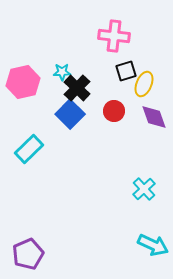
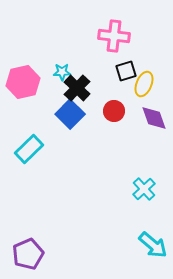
purple diamond: moved 1 px down
cyan arrow: rotated 16 degrees clockwise
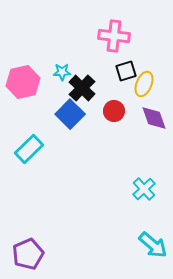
black cross: moved 5 px right
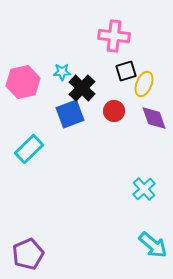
blue square: rotated 24 degrees clockwise
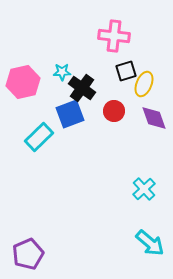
black cross: rotated 8 degrees counterclockwise
cyan rectangle: moved 10 px right, 12 px up
cyan arrow: moved 3 px left, 2 px up
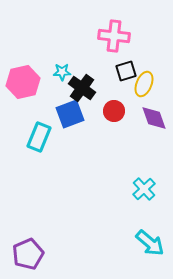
cyan rectangle: rotated 24 degrees counterclockwise
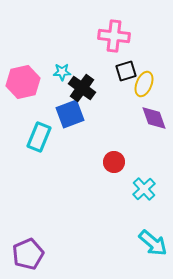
red circle: moved 51 px down
cyan arrow: moved 3 px right
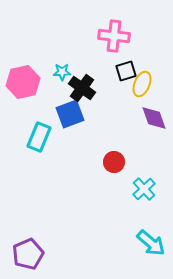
yellow ellipse: moved 2 px left
cyan arrow: moved 2 px left
